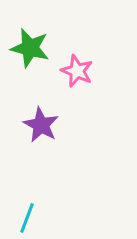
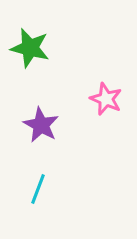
pink star: moved 29 px right, 28 px down
cyan line: moved 11 px right, 29 px up
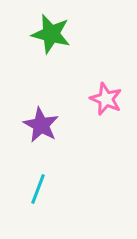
green star: moved 21 px right, 14 px up
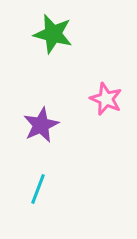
green star: moved 2 px right
purple star: rotated 18 degrees clockwise
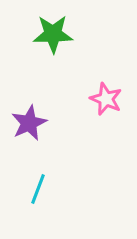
green star: rotated 15 degrees counterclockwise
purple star: moved 12 px left, 2 px up
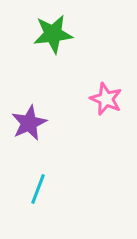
green star: rotated 6 degrees counterclockwise
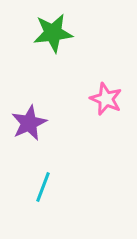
green star: moved 1 px up
cyan line: moved 5 px right, 2 px up
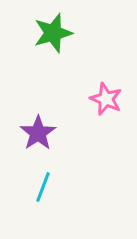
green star: rotated 9 degrees counterclockwise
purple star: moved 9 px right, 10 px down; rotated 9 degrees counterclockwise
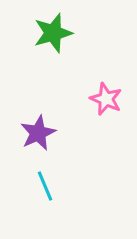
purple star: rotated 9 degrees clockwise
cyan line: moved 2 px right, 1 px up; rotated 44 degrees counterclockwise
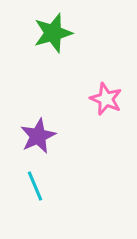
purple star: moved 3 px down
cyan line: moved 10 px left
